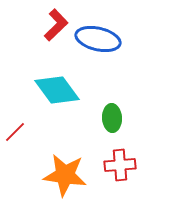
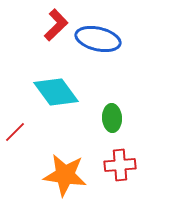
cyan diamond: moved 1 px left, 2 px down
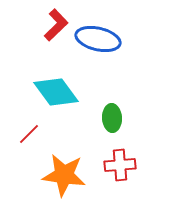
red line: moved 14 px right, 2 px down
orange star: moved 1 px left
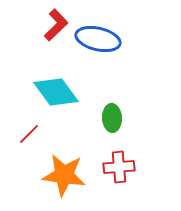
red cross: moved 1 px left, 2 px down
